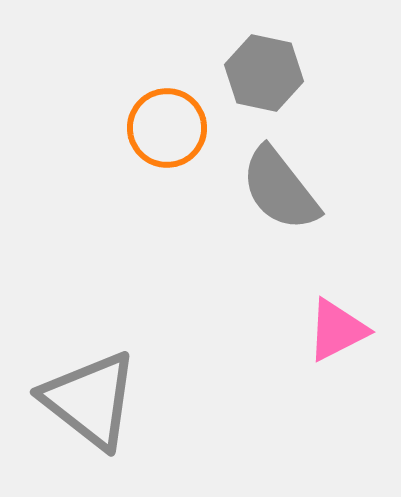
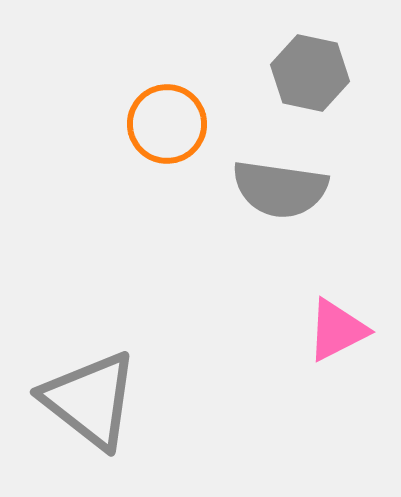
gray hexagon: moved 46 px right
orange circle: moved 4 px up
gray semicircle: rotated 44 degrees counterclockwise
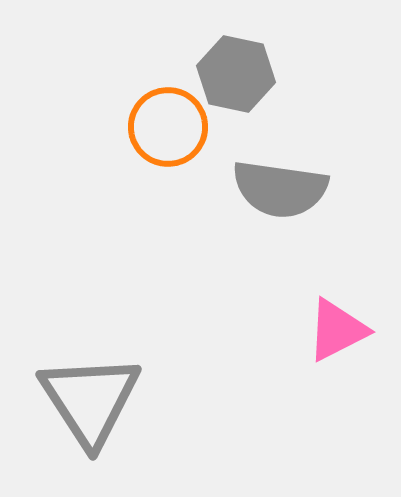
gray hexagon: moved 74 px left, 1 px down
orange circle: moved 1 px right, 3 px down
gray triangle: rotated 19 degrees clockwise
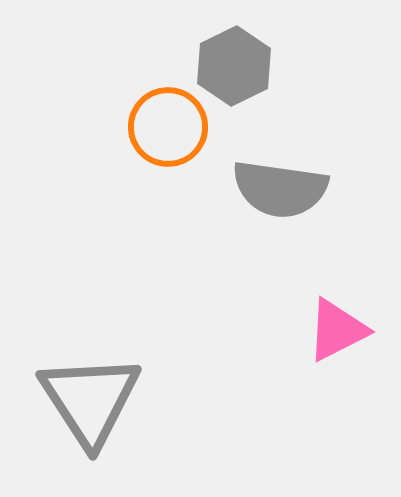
gray hexagon: moved 2 px left, 8 px up; rotated 22 degrees clockwise
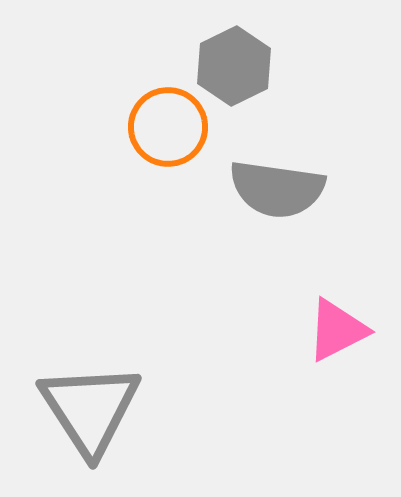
gray semicircle: moved 3 px left
gray triangle: moved 9 px down
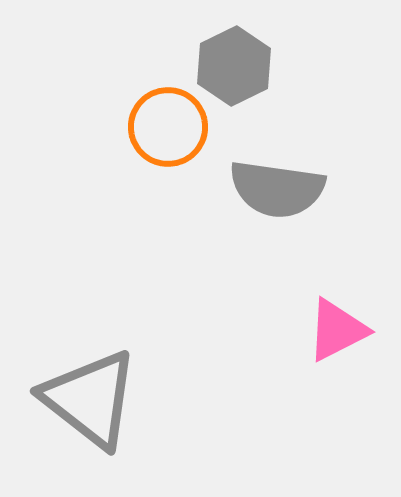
gray triangle: moved 10 px up; rotated 19 degrees counterclockwise
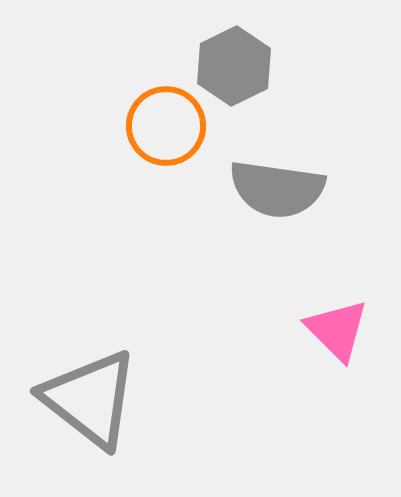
orange circle: moved 2 px left, 1 px up
pink triangle: rotated 48 degrees counterclockwise
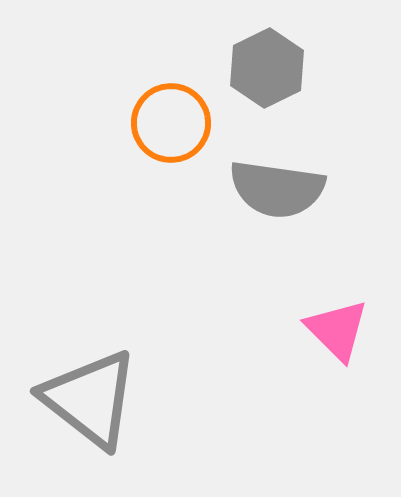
gray hexagon: moved 33 px right, 2 px down
orange circle: moved 5 px right, 3 px up
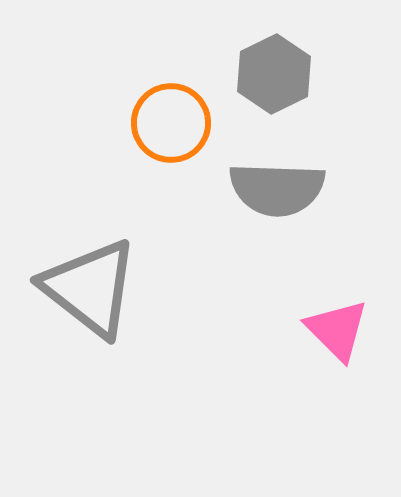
gray hexagon: moved 7 px right, 6 px down
gray semicircle: rotated 6 degrees counterclockwise
gray triangle: moved 111 px up
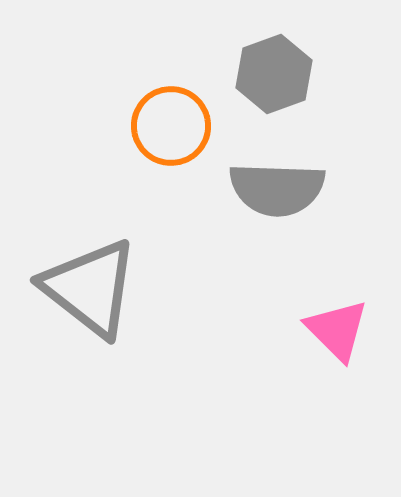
gray hexagon: rotated 6 degrees clockwise
orange circle: moved 3 px down
